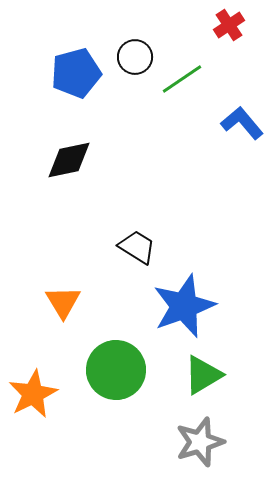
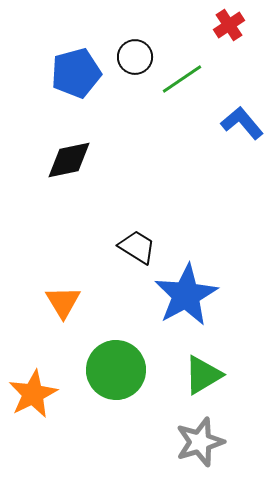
blue star: moved 2 px right, 11 px up; rotated 8 degrees counterclockwise
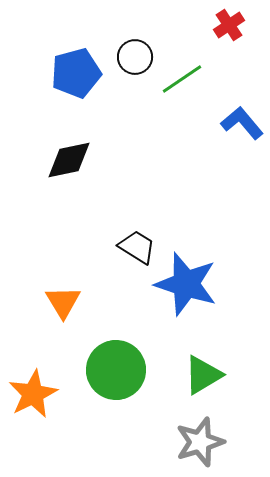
blue star: moved 11 px up; rotated 26 degrees counterclockwise
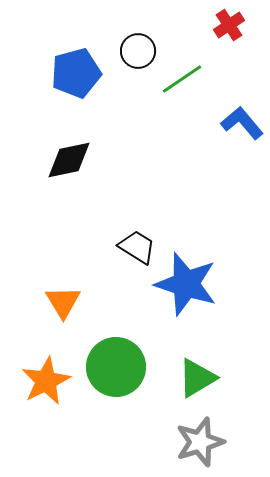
black circle: moved 3 px right, 6 px up
green circle: moved 3 px up
green triangle: moved 6 px left, 3 px down
orange star: moved 13 px right, 13 px up
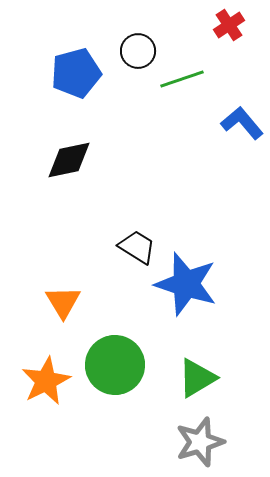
green line: rotated 15 degrees clockwise
green circle: moved 1 px left, 2 px up
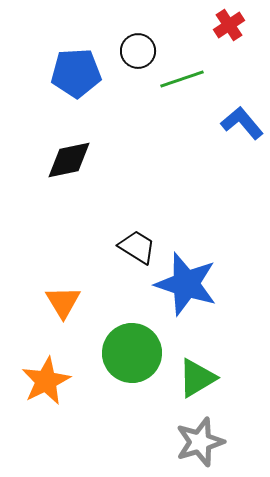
blue pentagon: rotated 12 degrees clockwise
green circle: moved 17 px right, 12 px up
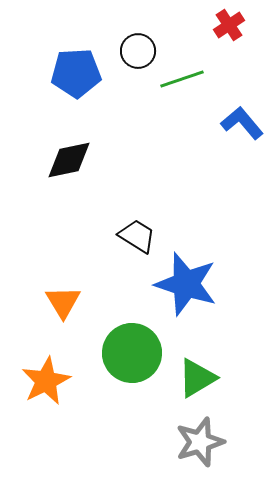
black trapezoid: moved 11 px up
